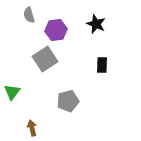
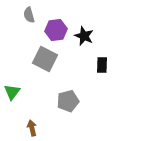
black star: moved 12 px left, 12 px down
gray square: rotated 30 degrees counterclockwise
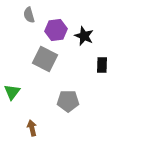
gray pentagon: rotated 15 degrees clockwise
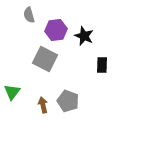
gray pentagon: rotated 20 degrees clockwise
brown arrow: moved 11 px right, 23 px up
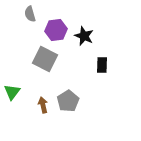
gray semicircle: moved 1 px right, 1 px up
gray pentagon: rotated 20 degrees clockwise
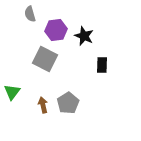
gray pentagon: moved 2 px down
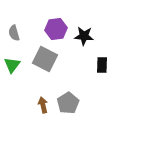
gray semicircle: moved 16 px left, 19 px down
purple hexagon: moved 1 px up
black star: rotated 18 degrees counterclockwise
green triangle: moved 27 px up
